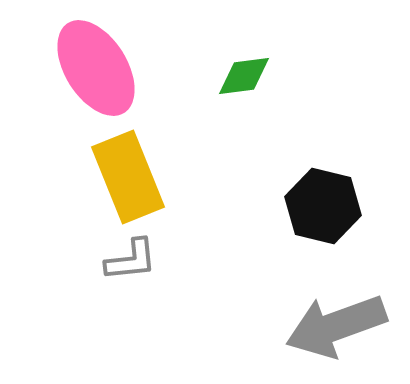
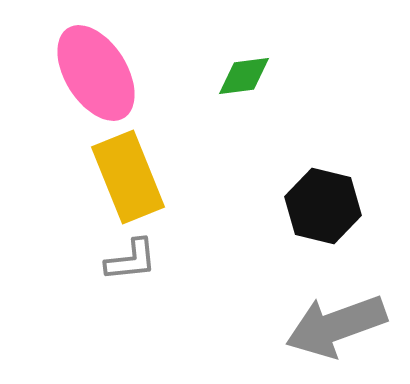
pink ellipse: moved 5 px down
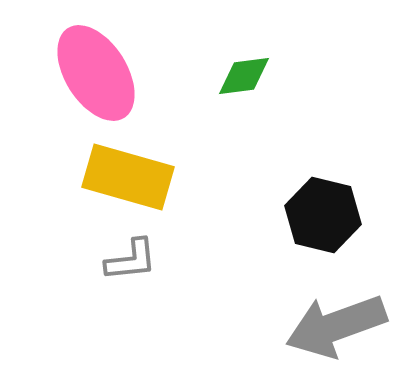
yellow rectangle: rotated 52 degrees counterclockwise
black hexagon: moved 9 px down
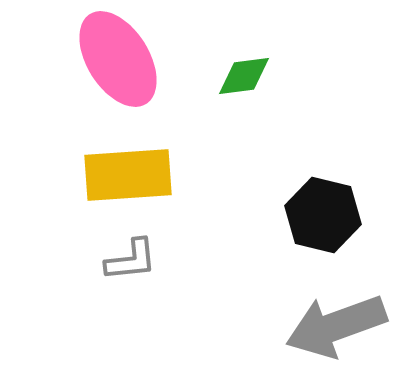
pink ellipse: moved 22 px right, 14 px up
yellow rectangle: moved 2 px up; rotated 20 degrees counterclockwise
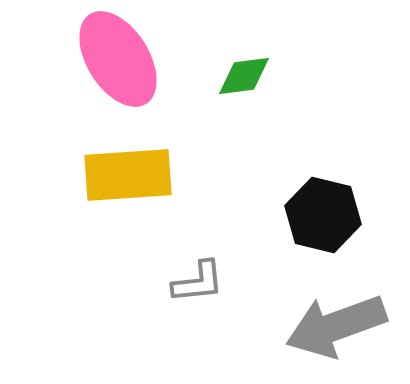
gray L-shape: moved 67 px right, 22 px down
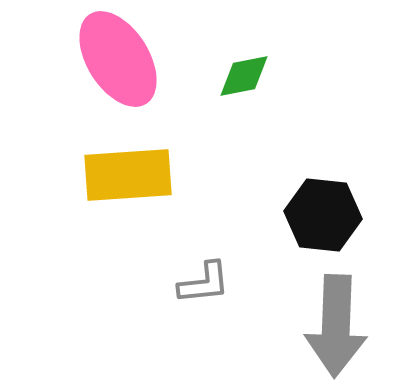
green diamond: rotated 4 degrees counterclockwise
black hexagon: rotated 8 degrees counterclockwise
gray L-shape: moved 6 px right, 1 px down
gray arrow: rotated 68 degrees counterclockwise
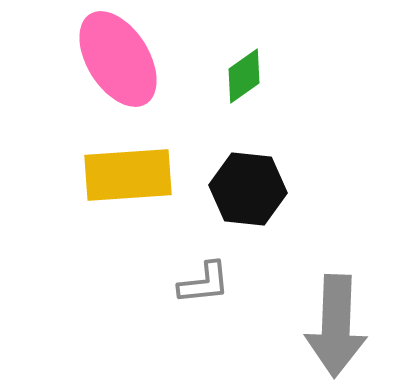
green diamond: rotated 24 degrees counterclockwise
black hexagon: moved 75 px left, 26 px up
